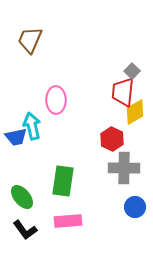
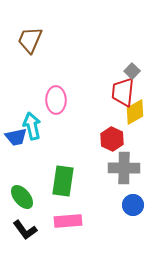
blue circle: moved 2 px left, 2 px up
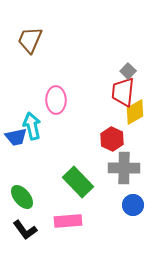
gray square: moved 4 px left
green rectangle: moved 15 px right, 1 px down; rotated 52 degrees counterclockwise
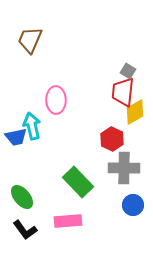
gray square: rotated 14 degrees counterclockwise
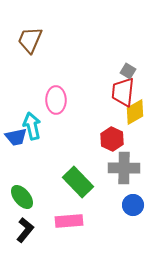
pink rectangle: moved 1 px right
black L-shape: rotated 105 degrees counterclockwise
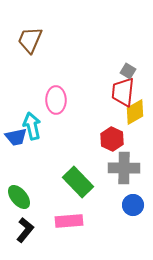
green ellipse: moved 3 px left
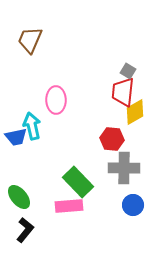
red hexagon: rotated 20 degrees counterclockwise
pink rectangle: moved 15 px up
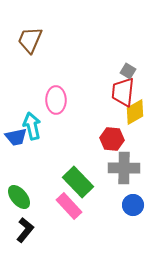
pink rectangle: rotated 52 degrees clockwise
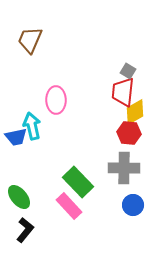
red hexagon: moved 17 px right, 6 px up
